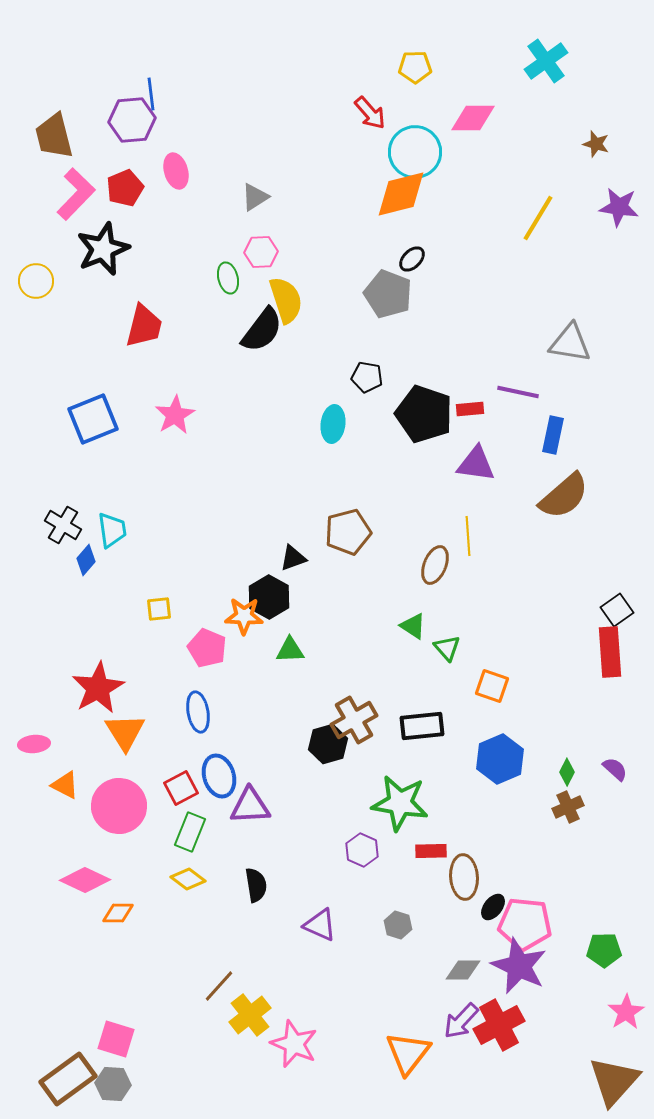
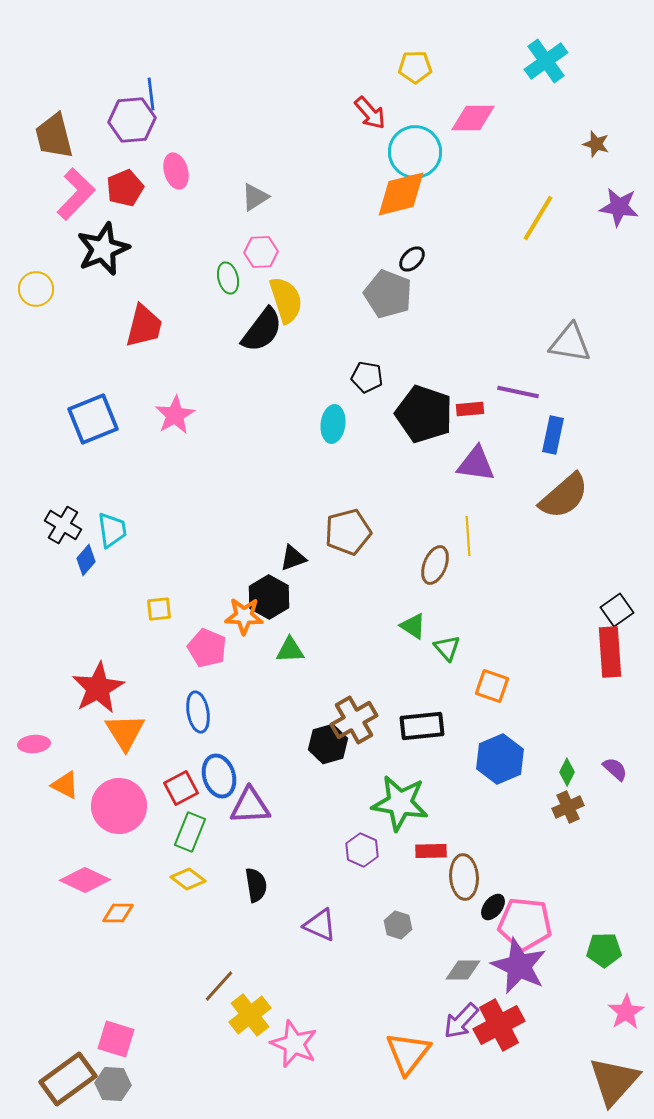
yellow circle at (36, 281): moved 8 px down
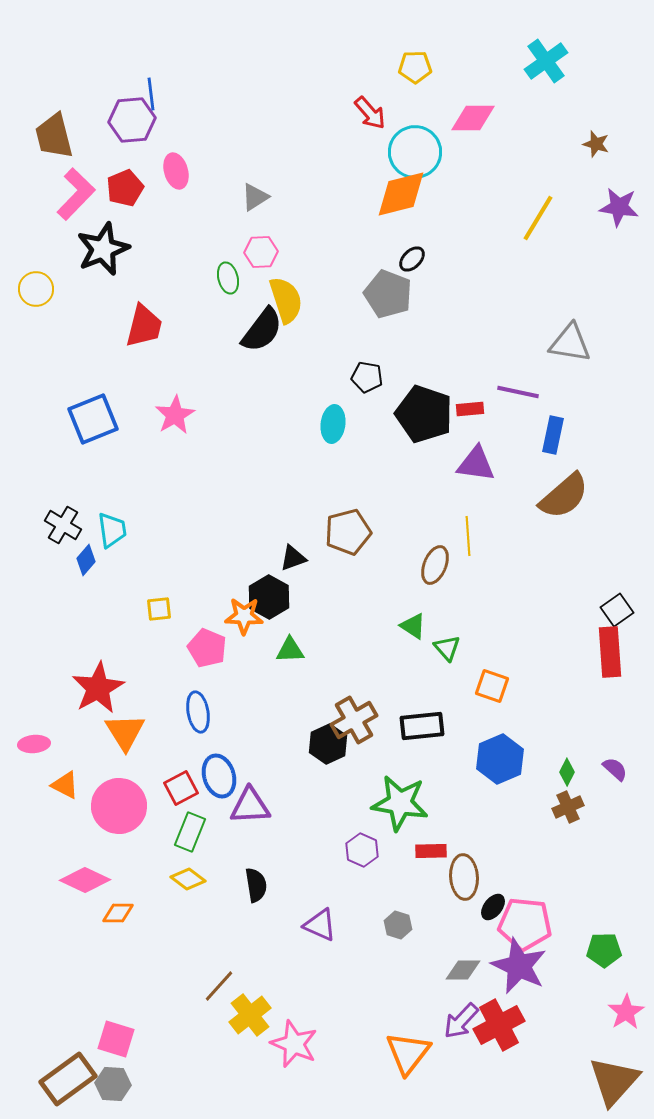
black hexagon at (328, 744): rotated 9 degrees counterclockwise
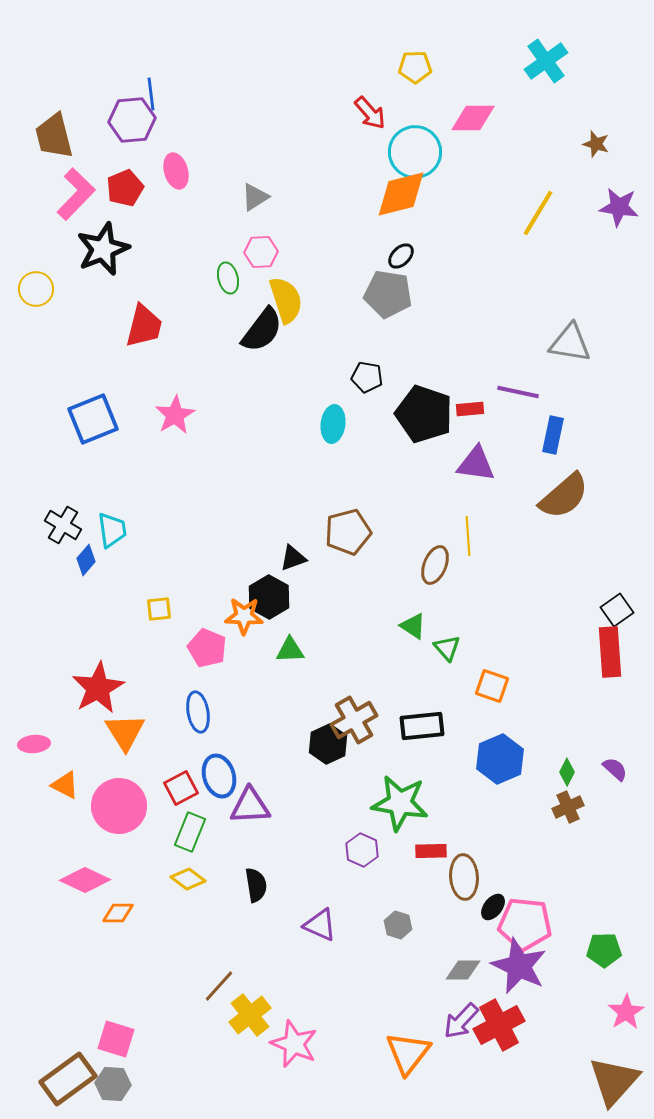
yellow line at (538, 218): moved 5 px up
black ellipse at (412, 259): moved 11 px left, 3 px up
gray pentagon at (388, 294): rotated 12 degrees counterclockwise
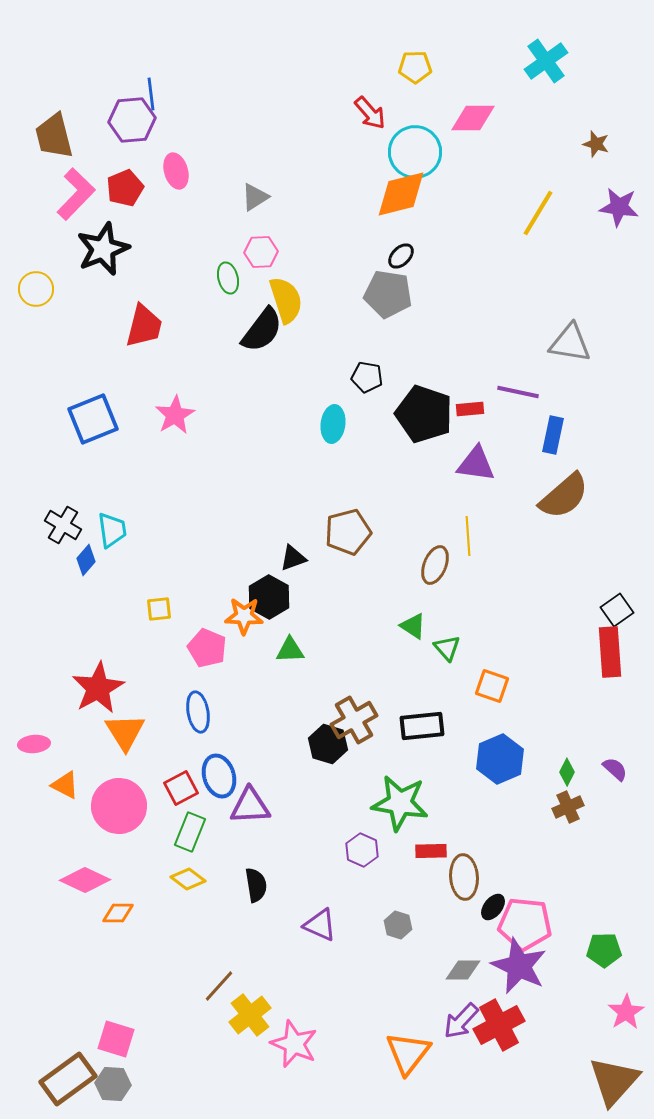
black hexagon at (328, 744): rotated 18 degrees counterclockwise
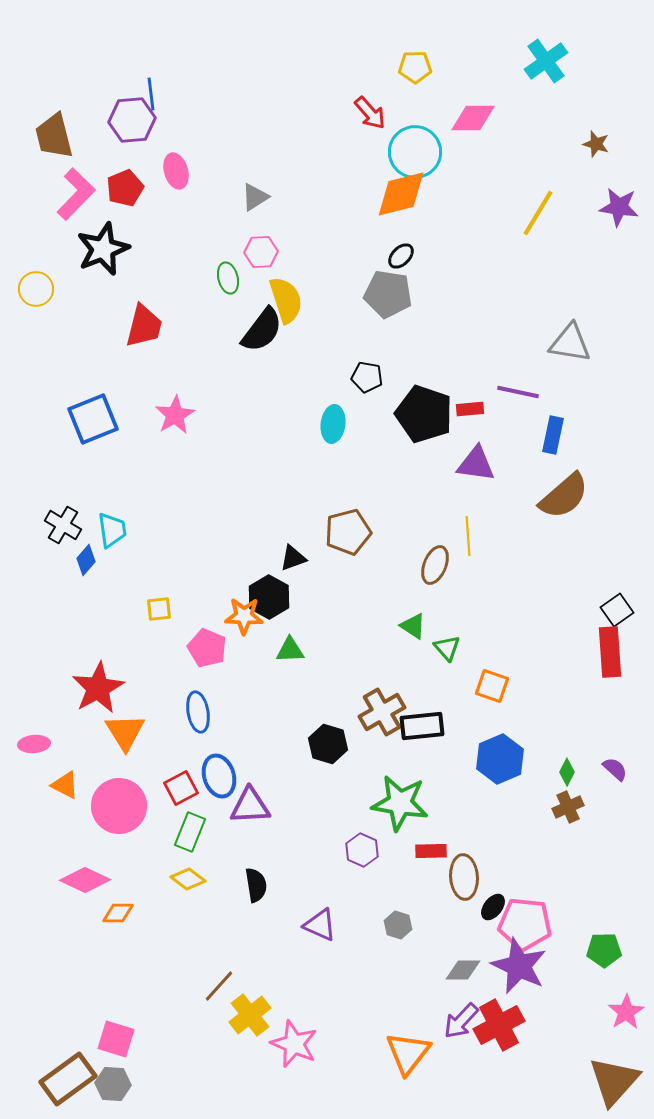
brown cross at (354, 720): moved 28 px right, 8 px up
